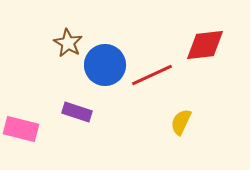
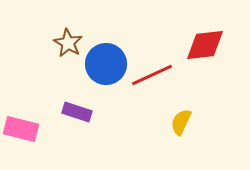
blue circle: moved 1 px right, 1 px up
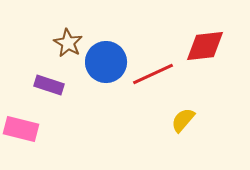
red diamond: moved 1 px down
blue circle: moved 2 px up
red line: moved 1 px right, 1 px up
purple rectangle: moved 28 px left, 27 px up
yellow semicircle: moved 2 px right, 2 px up; rotated 16 degrees clockwise
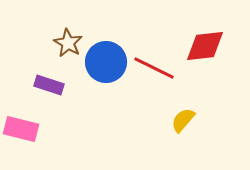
red line: moved 1 px right, 6 px up; rotated 51 degrees clockwise
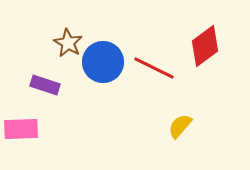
red diamond: rotated 30 degrees counterclockwise
blue circle: moved 3 px left
purple rectangle: moved 4 px left
yellow semicircle: moved 3 px left, 6 px down
pink rectangle: rotated 16 degrees counterclockwise
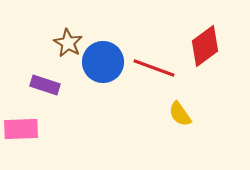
red line: rotated 6 degrees counterclockwise
yellow semicircle: moved 12 px up; rotated 76 degrees counterclockwise
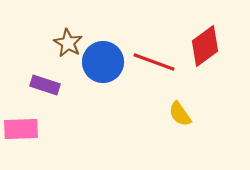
red line: moved 6 px up
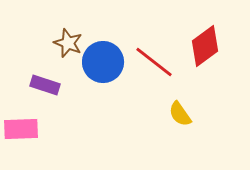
brown star: rotated 8 degrees counterclockwise
red line: rotated 18 degrees clockwise
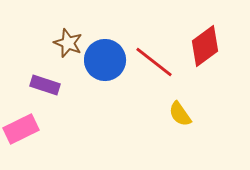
blue circle: moved 2 px right, 2 px up
pink rectangle: rotated 24 degrees counterclockwise
